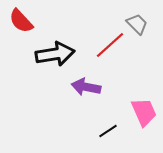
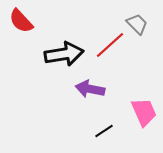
black arrow: moved 9 px right
purple arrow: moved 4 px right, 2 px down
black line: moved 4 px left
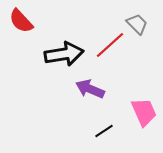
purple arrow: rotated 12 degrees clockwise
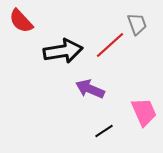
gray trapezoid: rotated 25 degrees clockwise
black arrow: moved 1 px left, 3 px up
